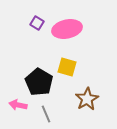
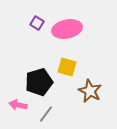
black pentagon: rotated 24 degrees clockwise
brown star: moved 3 px right, 8 px up; rotated 15 degrees counterclockwise
gray line: rotated 60 degrees clockwise
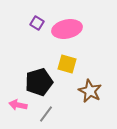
yellow square: moved 3 px up
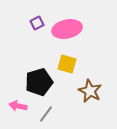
purple square: rotated 32 degrees clockwise
pink arrow: moved 1 px down
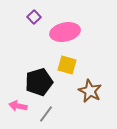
purple square: moved 3 px left, 6 px up; rotated 16 degrees counterclockwise
pink ellipse: moved 2 px left, 3 px down
yellow square: moved 1 px down
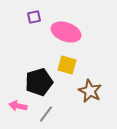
purple square: rotated 32 degrees clockwise
pink ellipse: moved 1 px right; rotated 32 degrees clockwise
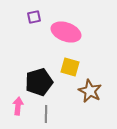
yellow square: moved 3 px right, 2 px down
pink arrow: rotated 84 degrees clockwise
gray line: rotated 36 degrees counterclockwise
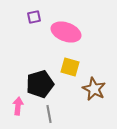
black pentagon: moved 1 px right, 2 px down
brown star: moved 4 px right, 2 px up
gray line: moved 3 px right; rotated 12 degrees counterclockwise
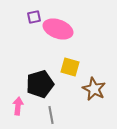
pink ellipse: moved 8 px left, 3 px up
gray line: moved 2 px right, 1 px down
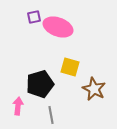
pink ellipse: moved 2 px up
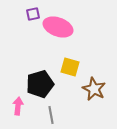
purple square: moved 1 px left, 3 px up
